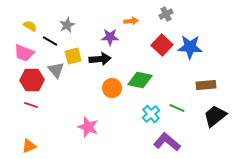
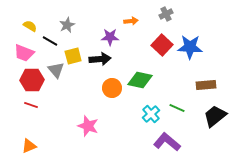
pink star: moved 1 px up
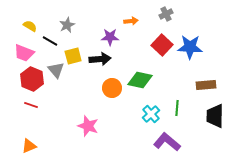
red hexagon: moved 1 px up; rotated 25 degrees clockwise
green line: rotated 70 degrees clockwise
black trapezoid: rotated 50 degrees counterclockwise
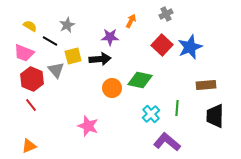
orange arrow: rotated 56 degrees counterclockwise
blue star: rotated 25 degrees counterclockwise
red line: rotated 32 degrees clockwise
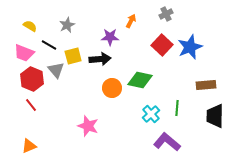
black line: moved 1 px left, 4 px down
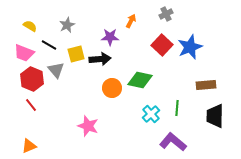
yellow square: moved 3 px right, 2 px up
purple L-shape: moved 6 px right
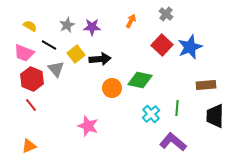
gray cross: rotated 24 degrees counterclockwise
purple star: moved 18 px left, 10 px up
yellow square: rotated 24 degrees counterclockwise
gray triangle: moved 1 px up
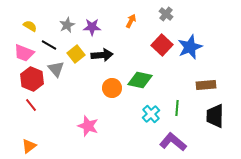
black arrow: moved 2 px right, 4 px up
orange triangle: rotated 14 degrees counterclockwise
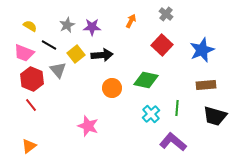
blue star: moved 12 px right, 3 px down
gray triangle: moved 2 px right, 1 px down
green diamond: moved 6 px right
black trapezoid: rotated 75 degrees counterclockwise
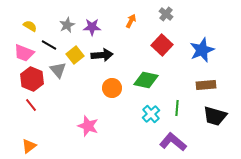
yellow square: moved 1 px left, 1 px down
